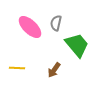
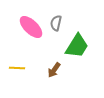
pink ellipse: moved 1 px right
green trapezoid: moved 1 px down; rotated 72 degrees clockwise
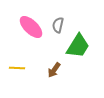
gray semicircle: moved 2 px right, 2 px down
green trapezoid: moved 1 px right
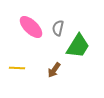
gray semicircle: moved 3 px down
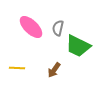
green trapezoid: rotated 84 degrees clockwise
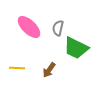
pink ellipse: moved 2 px left
green trapezoid: moved 2 px left, 2 px down
brown arrow: moved 5 px left
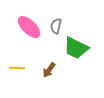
gray semicircle: moved 2 px left, 2 px up
